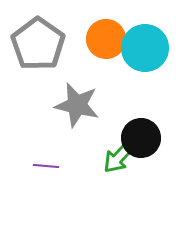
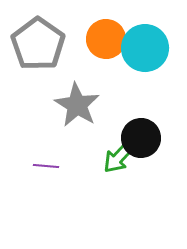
gray star: rotated 18 degrees clockwise
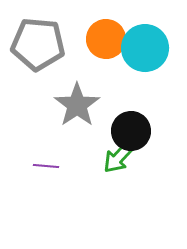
gray pentagon: rotated 30 degrees counterclockwise
gray star: rotated 6 degrees clockwise
black circle: moved 10 px left, 7 px up
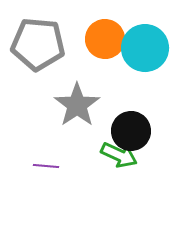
orange circle: moved 1 px left
green arrow: moved 2 px up; rotated 108 degrees counterclockwise
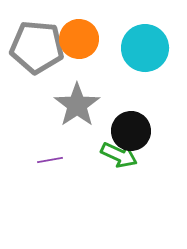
orange circle: moved 26 px left
gray pentagon: moved 1 px left, 3 px down
purple line: moved 4 px right, 6 px up; rotated 15 degrees counterclockwise
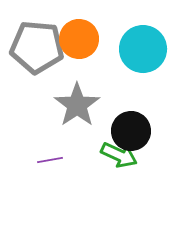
cyan circle: moved 2 px left, 1 px down
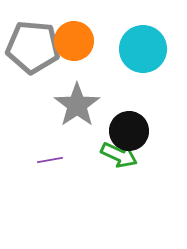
orange circle: moved 5 px left, 2 px down
gray pentagon: moved 4 px left
black circle: moved 2 px left
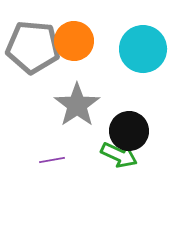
purple line: moved 2 px right
